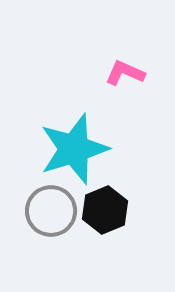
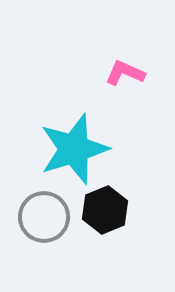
gray circle: moved 7 px left, 6 px down
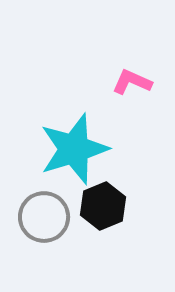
pink L-shape: moved 7 px right, 9 px down
black hexagon: moved 2 px left, 4 px up
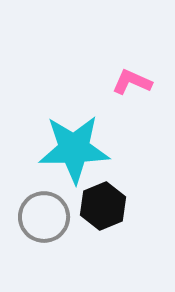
cyan star: rotated 16 degrees clockwise
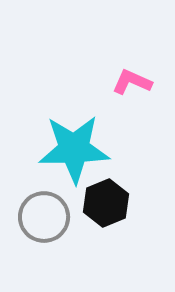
black hexagon: moved 3 px right, 3 px up
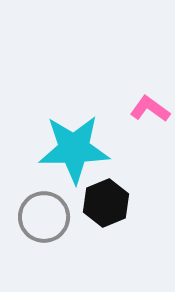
pink L-shape: moved 18 px right, 27 px down; rotated 12 degrees clockwise
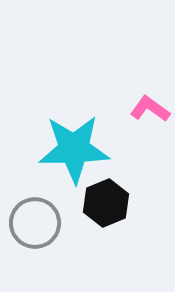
gray circle: moved 9 px left, 6 px down
